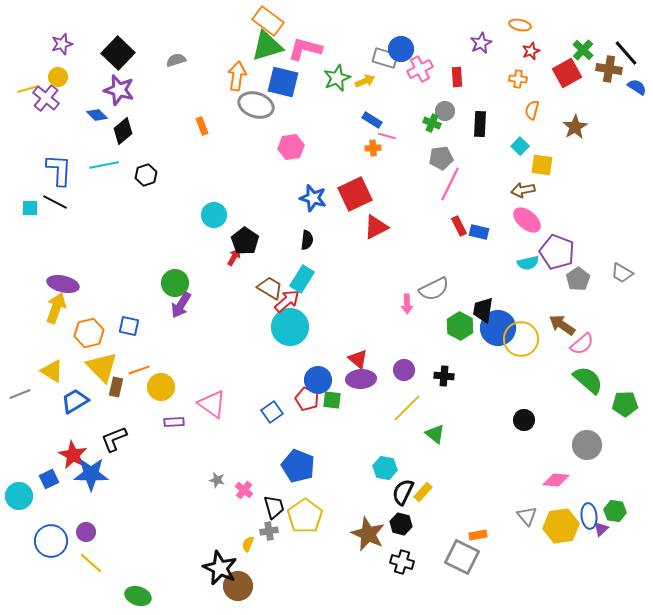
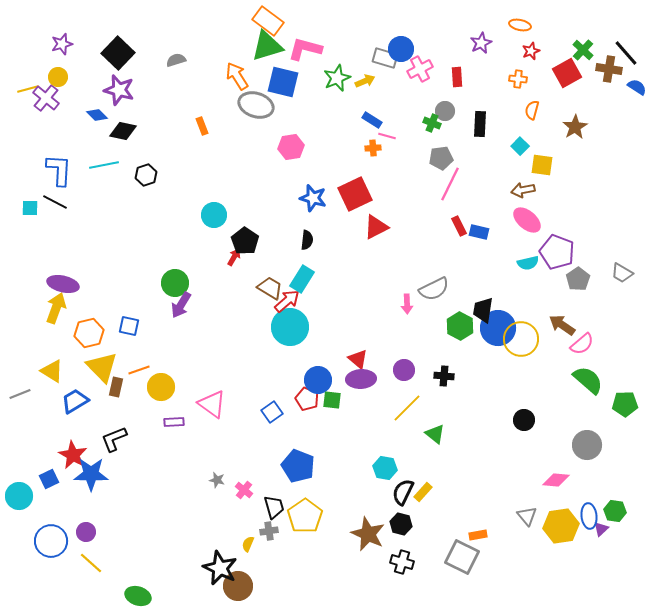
orange arrow at (237, 76): rotated 40 degrees counterclockwise
black diamond at (123, 131): rotated 52 degrees clockwise
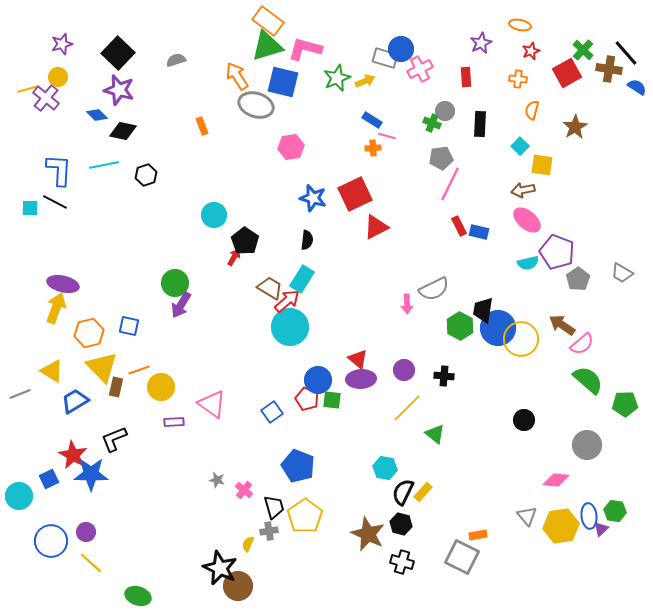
red rectangle at (457, 77): moved 9 px right
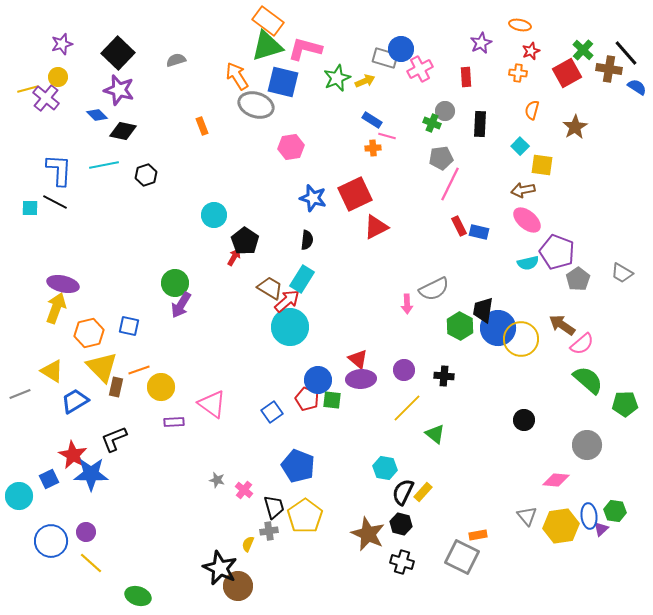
orange cross at (518, 79): moved 6 px up
